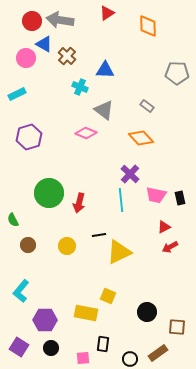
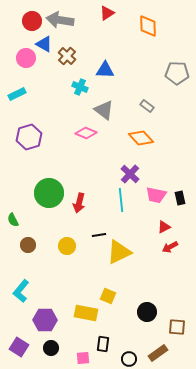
black circle at (130, 359): moved 1 px left
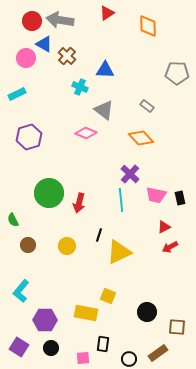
black line at (99, 235): rotated 64 degrees counterclockwise
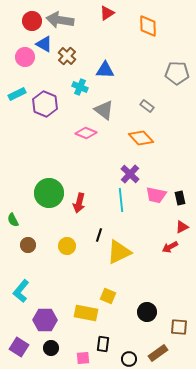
pink circle at (26, 58): moved 1 px left, 1 px up
purple hexagon at (29, 137): moved 16 px right, 33 px up; rotated 20 degrees counterclockwise
red triangle at (164, 227): moved 18 px right
brown square at (177, 327): moved 2 px right
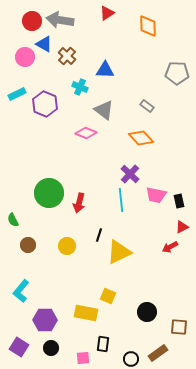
black rectangle at (180, 198): moved 1 px left, 3 px down
black circle at (129, 359): moved 2 px right
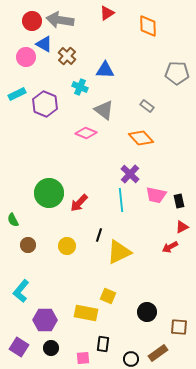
pink circle at (25, 57): moved 1 px right
red arrow at (79, 203): rotated 30 degrees clockwise
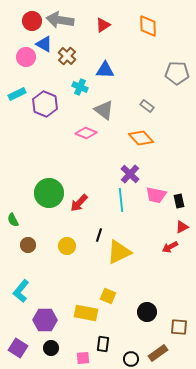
red triangle at (107, 13): moved 4 px left, 12 px down
purple square at (19, 347): moved 1 px left, 1 px down
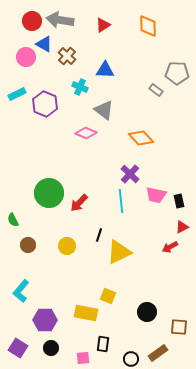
gray rectangle at (147, 106): moved 9 px right, 16 px up
cyan line at (121, 200): moved 1 px down
